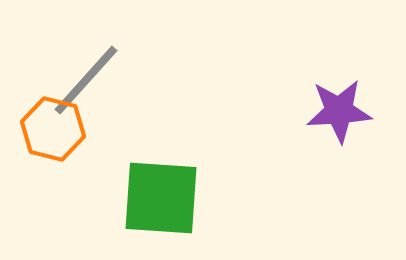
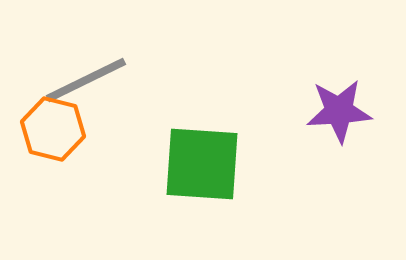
gray line: rotated 22 degrees clockwise
green square: moved 41 px right, 34 px up
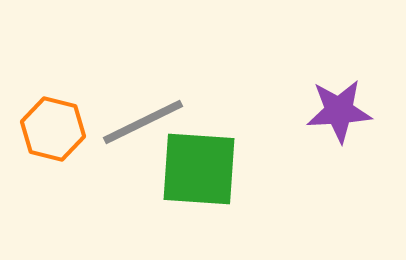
gray line: moved 57 px right, 42 px down
green square: moved 3 px left, 5 px down
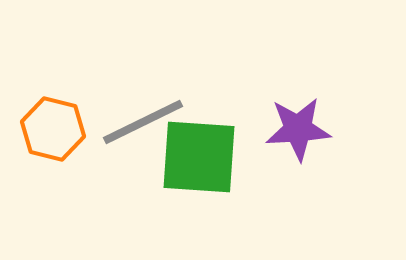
purple star: moved 41 px left, 18 px down
green square: moved 12 px up
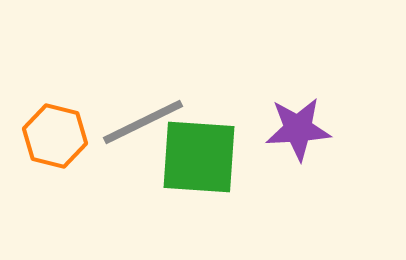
orange hexagon: moved 2 px right, 7 px down
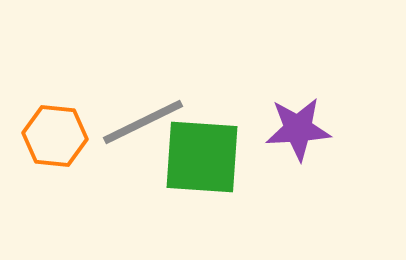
orange hexagon: rotated 8 degrees counterclockwise
green square: moved 3 px right
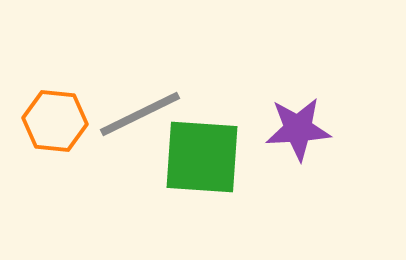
gray line: moved 3 px left, 8 px up
orange hexagon: moved 15 px up
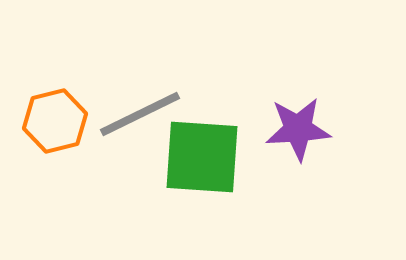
orange hexagon: rotated 20 degrees counterclockwise
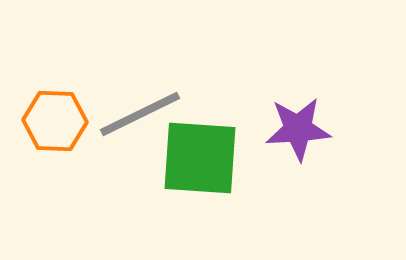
orange hexagon: rotated 16 degrees clockwise
green square: moved 2 px left, 1 px down
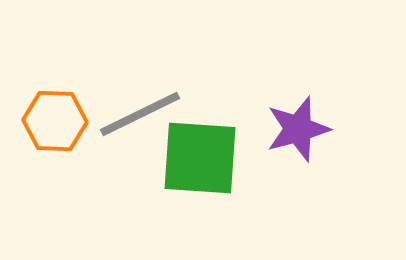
purple star: rotated 12 degrees counterclockwise
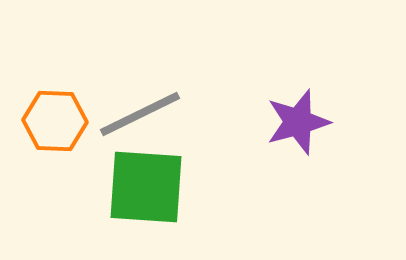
purple star: moved 7 px up
green square: moved 54 px left, 29 px down
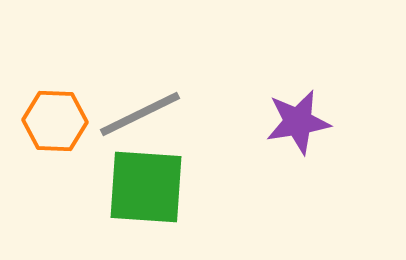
purple star: rotated 6 degrees clockwise
